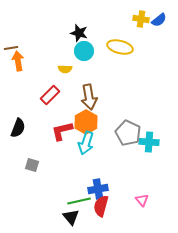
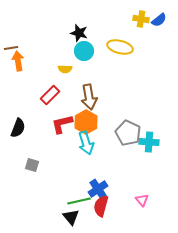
red L-shape: moved 7 px up
cyan arrow: rotated 35 degrees counterclockwise
blue cross: rotated 24 degrees counterclockwise
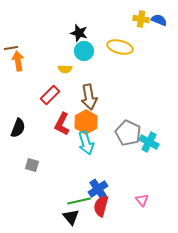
blue semicircle: rotated 119 degrees counterclockwise
red L-shape: rotated 50 degrees counterclockwise
cyan cross: rotated 24 degrees clockwise
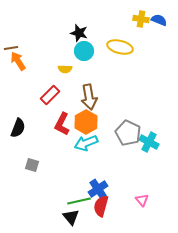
orange arrow: rotated 24 degrees counterclockwise
cyan arrow: rotated 85 degrees clockwise
